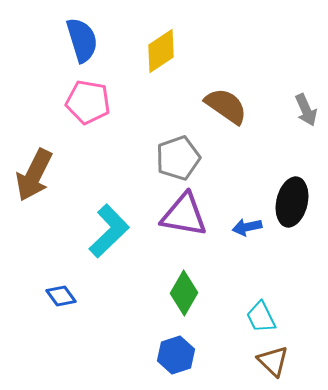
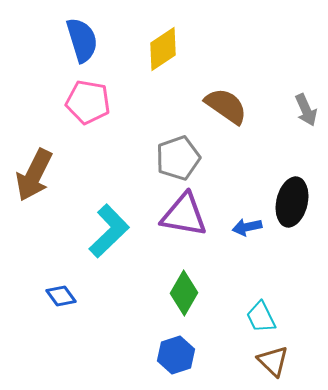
yellow diamond: moved 2 px right, 2 px up
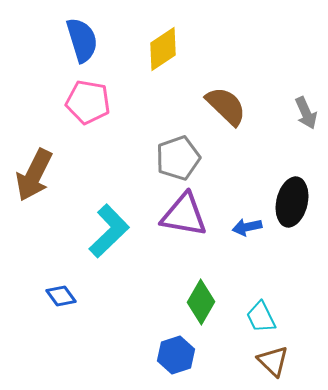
brown semicircle: rotated 9 degrees clockwise
gray arrow: moved 3 px down
green diamond: moved 17 px right, 9 px down
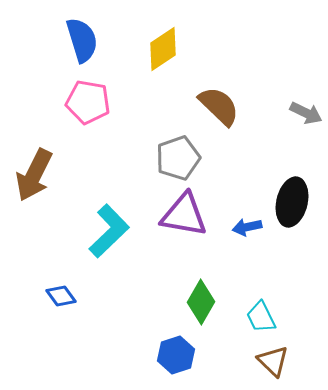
brown semicircle: moved 7 px left
gray arrow: rotated 40 degrees counterclockwise
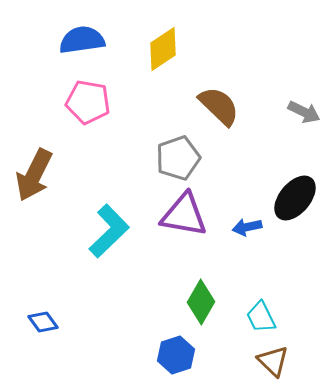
blue semicircle: rotated 81 degrees counterclockwise
gray arrow: moved 2 px left, 1 px up
black ellipse: moved 3 px right, 4 px up; rotated 27 degrees clockwise
blue diamond: moved 18 px left, 26 px down
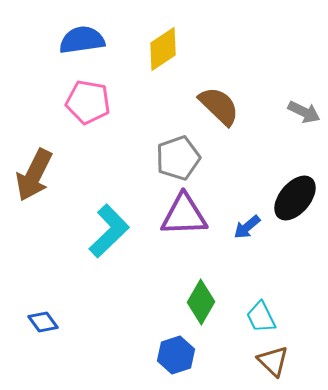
purple triangle: rotated 12 degrees counterclockwise
blue arrow: rotated 28 degrees counterclockwise
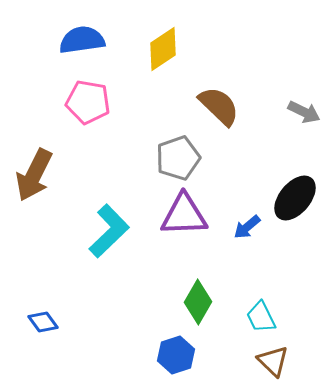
green diamond: moved 3 px left
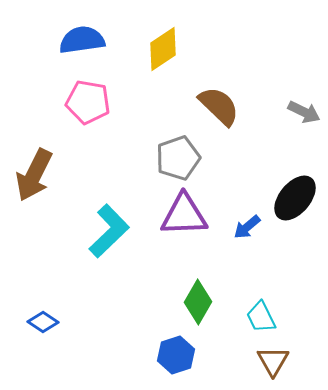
blue diamond: rotated 20 degrees counterclockwise
brown triangle: rotated 16 degrees clockwise
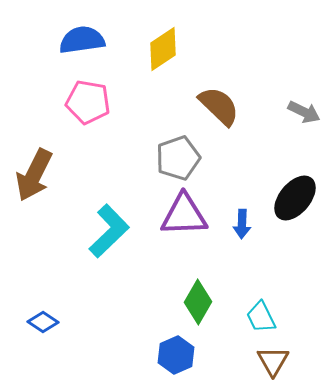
blue arrow: moved 5 px left, 3 px up; rotated 48 degrees counterclockwise
blue hexagon: rotated 6 degrees counterclockwise
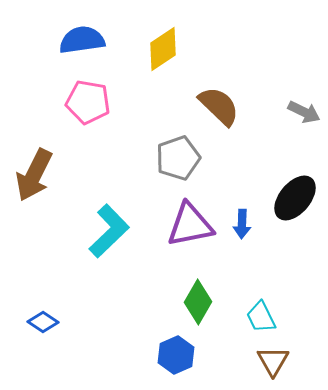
purple triangle: moved 6 px right, 10 px down; rotated 9 degrees counterclockwise
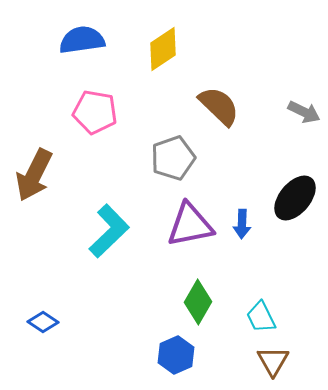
pink pentagon: moved 7 px right, 10 px down
gray pentagon: moved 5 px left
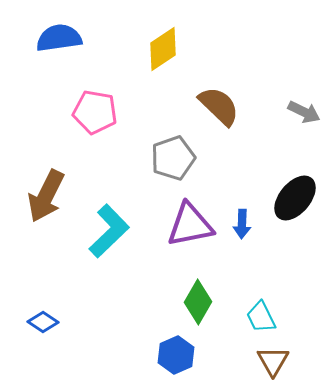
blue semicircle: moved 23 px left, 2 px up
brown arrow: moved 12 px right, 21 px down
